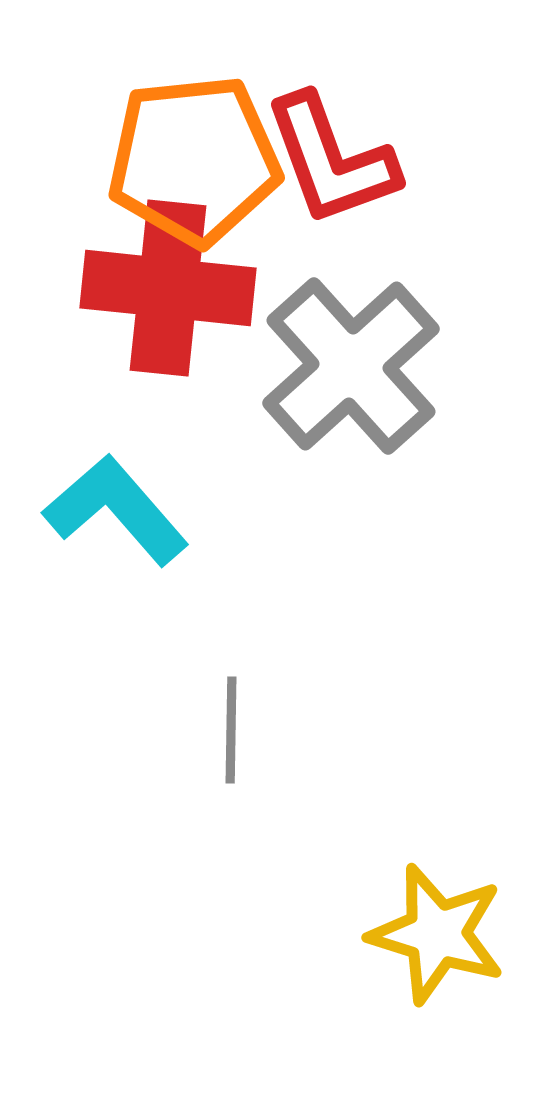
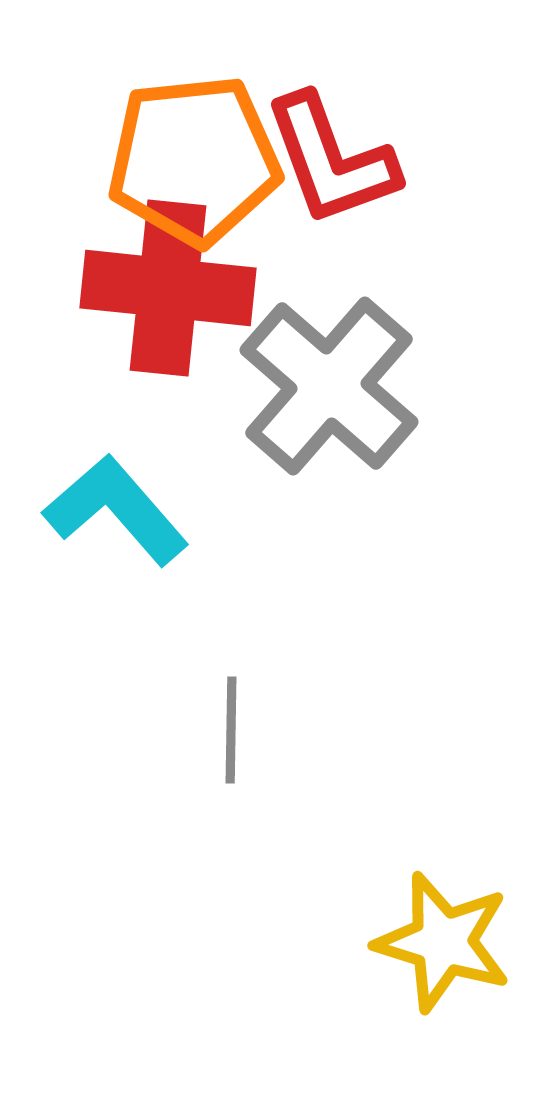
gray cross: moved 22 px left, 20 px down; rotated 7 degrees counterclockwise
yellow star: moved 6 px right, 8 px down
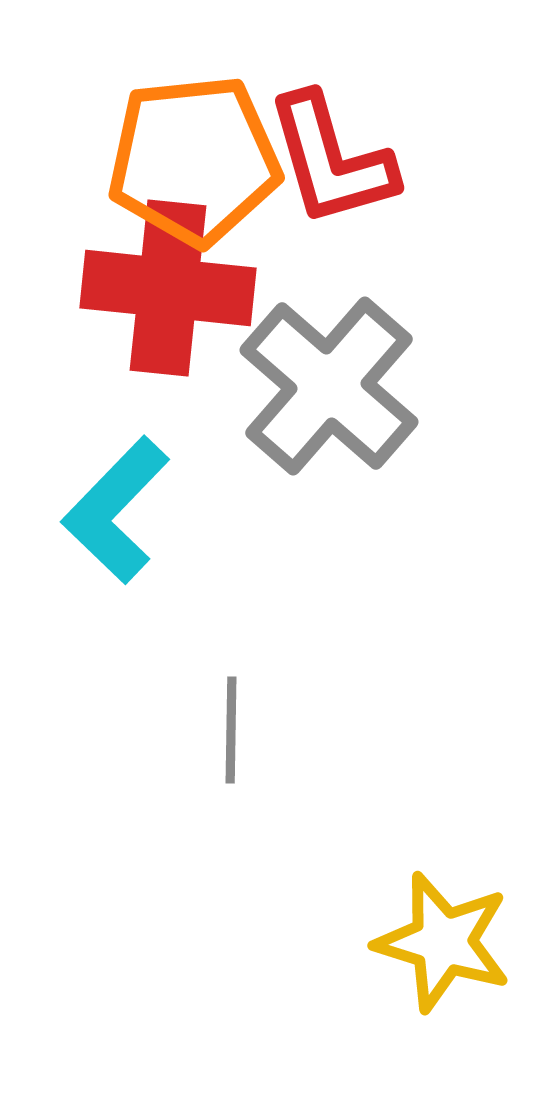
red L-shape: rotated 4 degrees clockwise
cyan L-shape: rotated 95 degrees counterclockwise
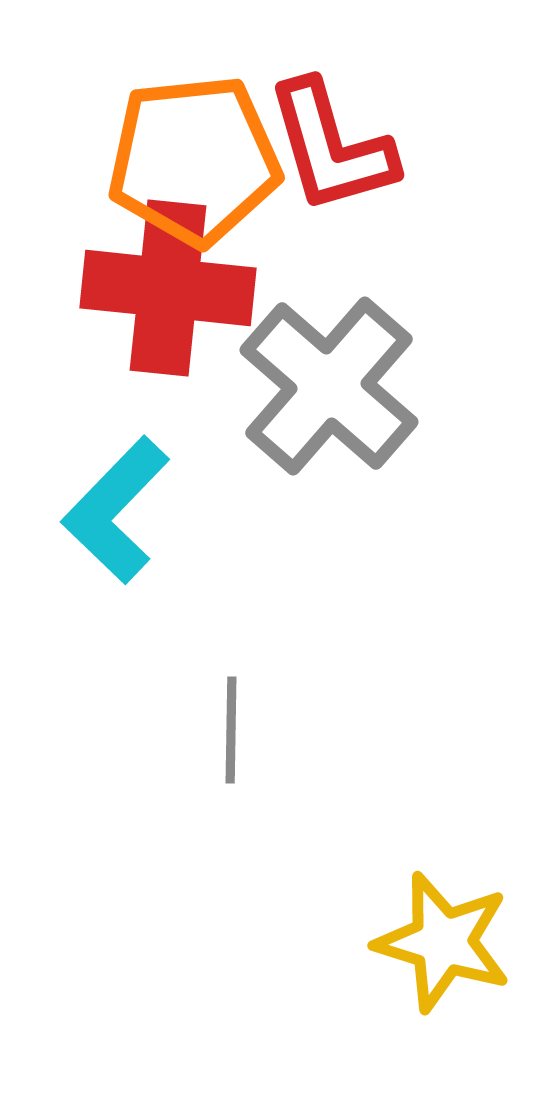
red L-shape: moved 13 px up
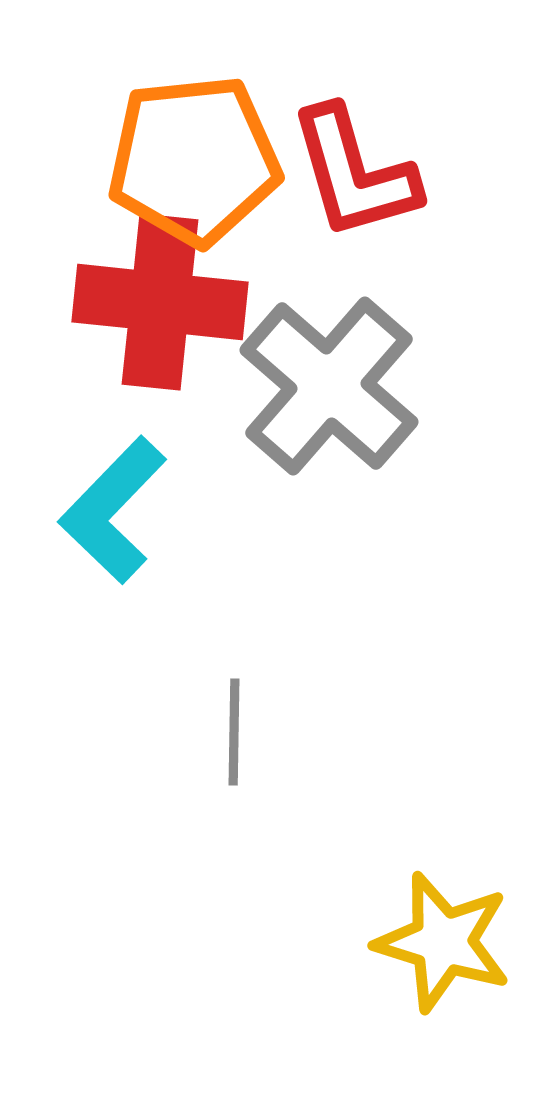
red L-shape: moved 23 px right, 26 px down
red cross: moved 8 px left, 14 px down
cyan L-shape: moved 3 px left
gray line: moved 3 px right, 2 px down
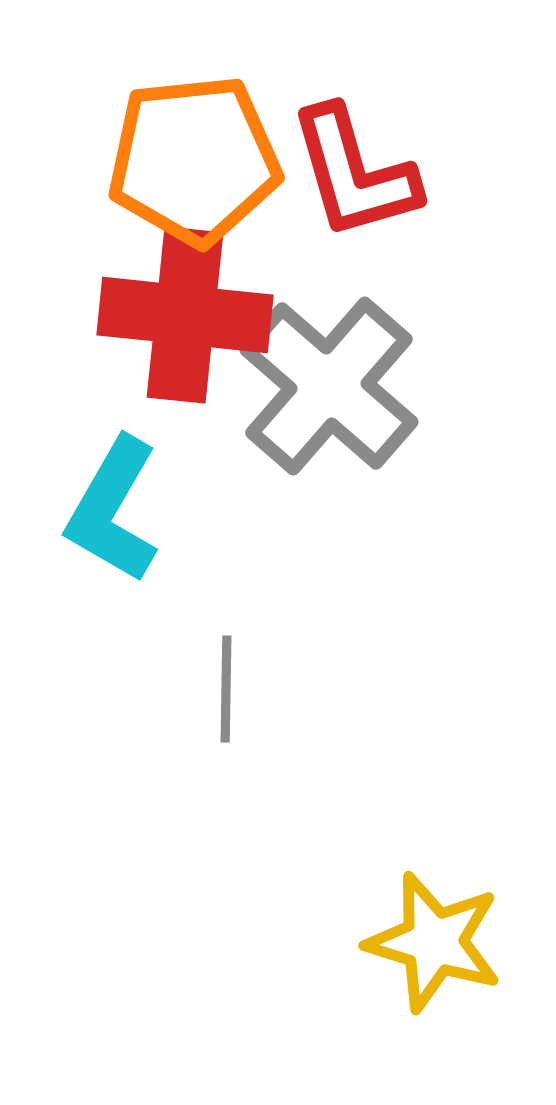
red cross: moved 25 px right, 13 px down
cyan L-shape: rotated 14 degrees counterclockwise
gray line: moved 8 px left, 43 px up
yellow star: moved 9 px left
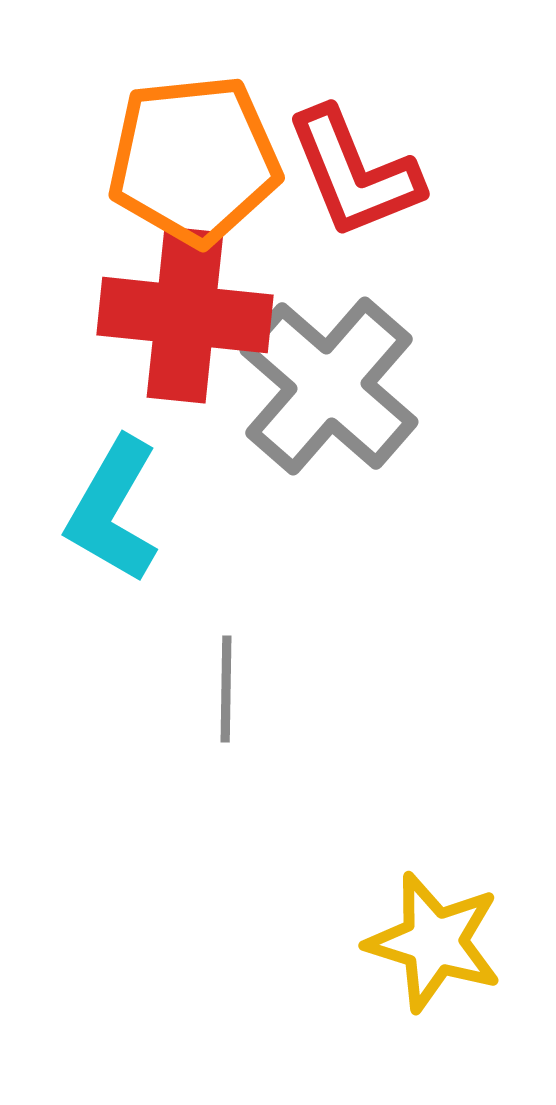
red L-shape: rotated 6 degrees counterclockwise
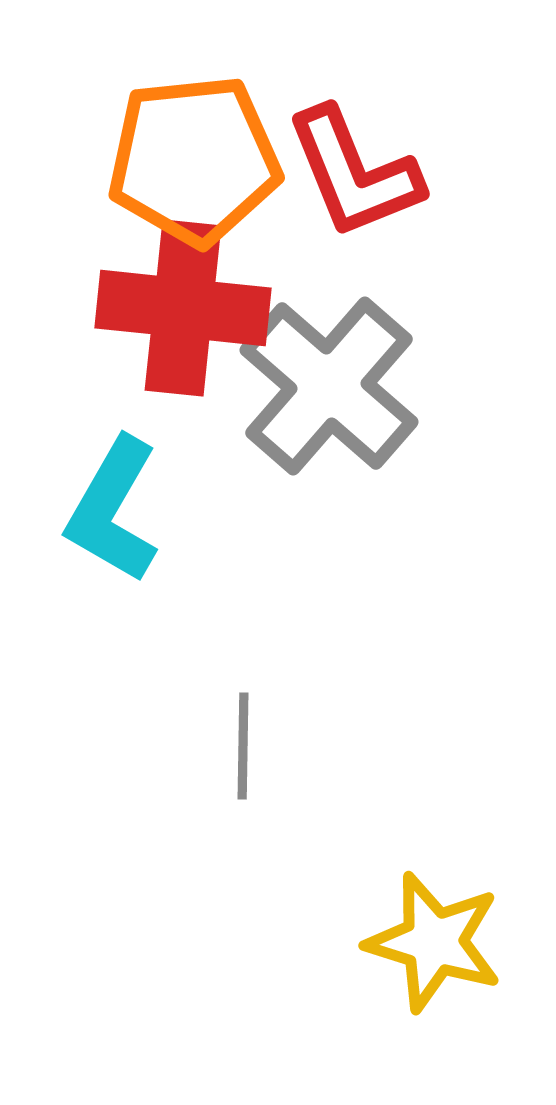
red cross: moved 2 px left, 7 px up
gray line: moved 17 px right, 57 px down
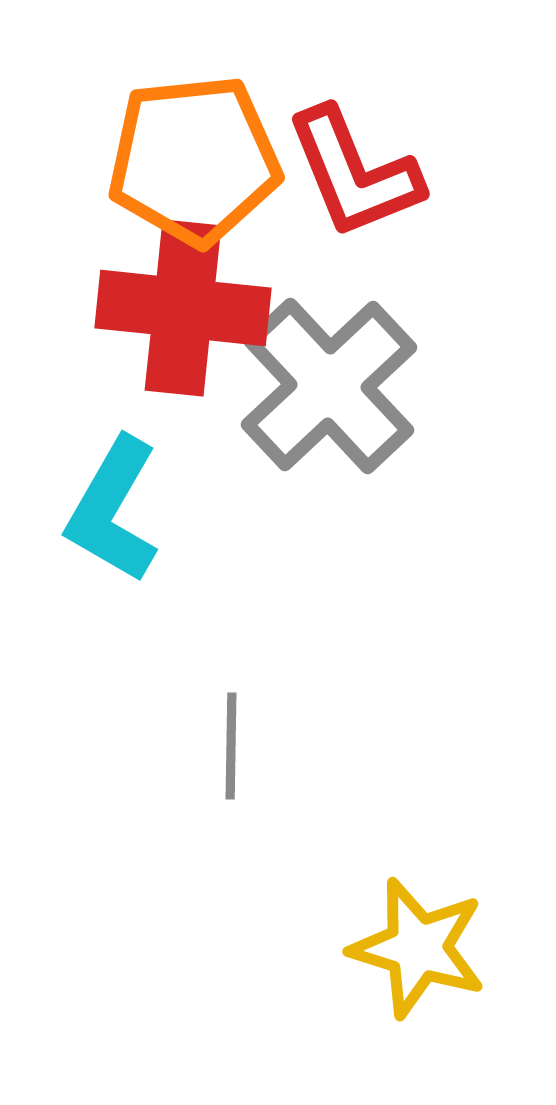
gray cross: rotated 6 degrees clockwise
gray line: moved 12 px left
yellow star: moved 16 px left, 6 px down
